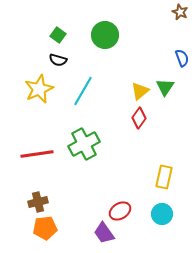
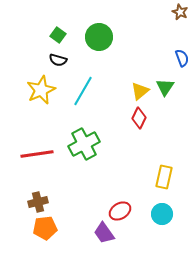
green circle: moved 6 px left, 2 px down
yellow star: moved 2 px right, 1 px down
red diamond: rotated 10 degrees counterclockwise
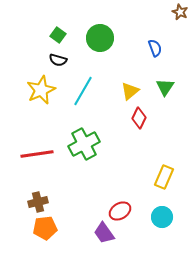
green circle: moved 1 px right, 1 px down
blue semicircle: moved 27 px left, 10 px up
yellow triangle: moved 10 px left
yellow rectangle: rotated 10 degrees clockwise
cyan circle: moved 3 px down
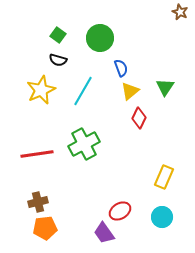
blue semicircle: moved 34 px left, 20 px down
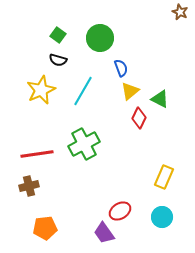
green triangle: moved 5 px left, 12 px down; rotated 36 degrees counterclockwise
brown cross: moved 9 px left, 16 px up
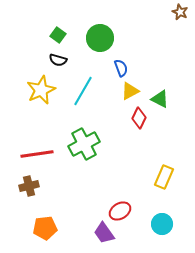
yellow triangle: rotated 12 degrees clockwise
cyan circle: moved 7 px down
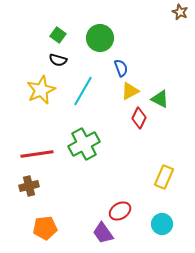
purple trapezoid: moved 1 px left
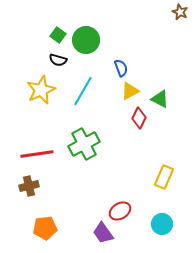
green circle: moved 14 px left, 2 px down
